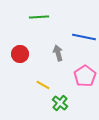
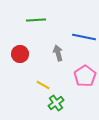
green line: moved 3 px left, 3 px down
green cross: moved 4 px left; rotated 14 degrees clockwise
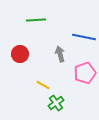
gray arrow: moved 2 px right, 1 px down
pink pentagon: moved 3 px up; rotated 15 degrees clockwise
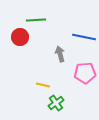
red circle: moved 17 px up
pink pentagon: rotated 15 degrees clockwise
yellow line: rotated 16 degrees counterclockwise
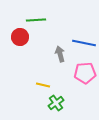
blue line: moved 6 px down
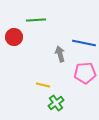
red circle: moved 6 px left
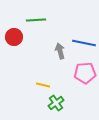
gray arrow: moved 3 px up
